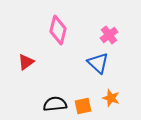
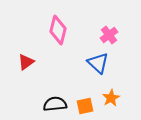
orange star: rotated 24 degrees clockwise
orange square: moved 2 px right
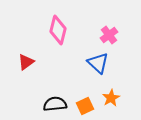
orange square: rotated 12 degrees counterclockwise
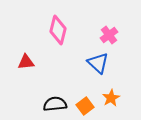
red triangle: rotated 30 degrees clockwise
orange square: rotated 12 degrees counterclockwise
